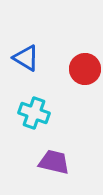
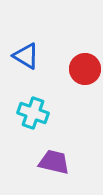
blue triangle: moved 2 px up
cyan cross: moved 1 px left
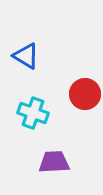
red circle: moved 25 px down
purple trapezoid: rotated 16 degrees counterclockwise
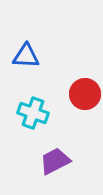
blue triangle: rotated 28 degrees counterclockwise
purple trapezoid: moved 1 px right, 1 px up; rotated 24 degrees counterclockwise
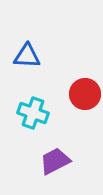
blue triangle: moved 1 px right
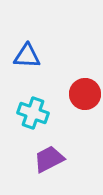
purple trapezoid: moved 6 px left, 2 px up
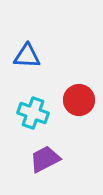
red circle: moved 6 px left, 6 px down
purple trapezoid: moved 4 px left
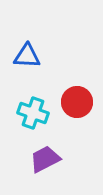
red circle: moved 2 px left, 2 px down
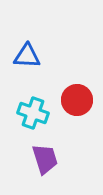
red circle: moved 2 px up
purple trapezoid: rotated 100 degrees clockwise
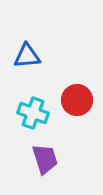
blue triangle: rotated 8 degrees counterclockwise
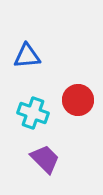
red circle: moved 1 px right
purple trapezoid: rotated 28 degrees counterclockwise
